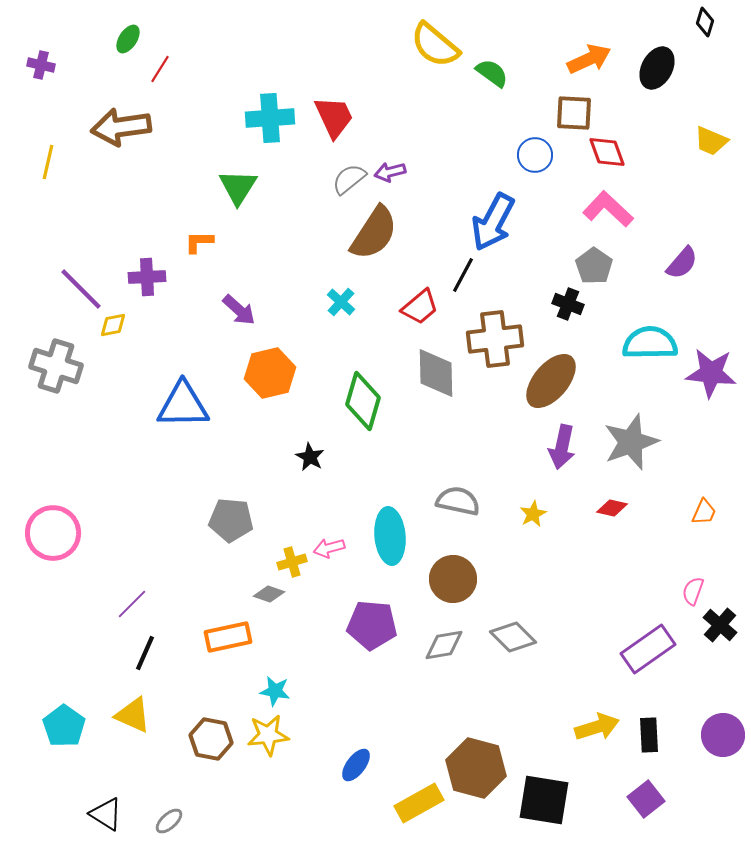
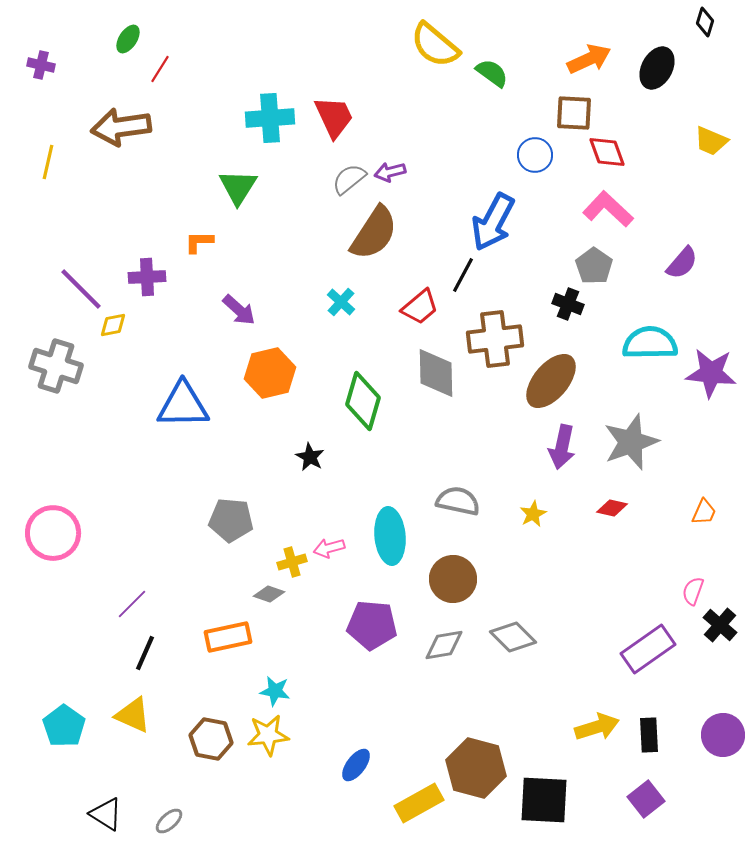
black square at (544, 800): rotated 6 degrees counterclockwise
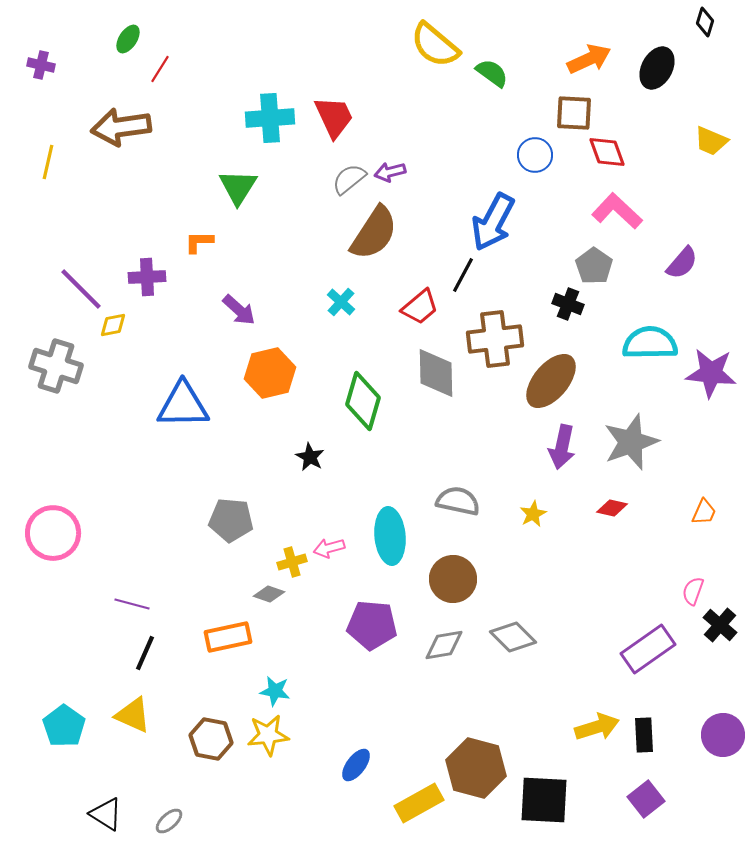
pink L-shape at (608, 209): moved 9 px right, 2 px down
purple line at (132, 604): rotated 60 degrees clockwise
black rectangle at (649, 735): moved 5 px left
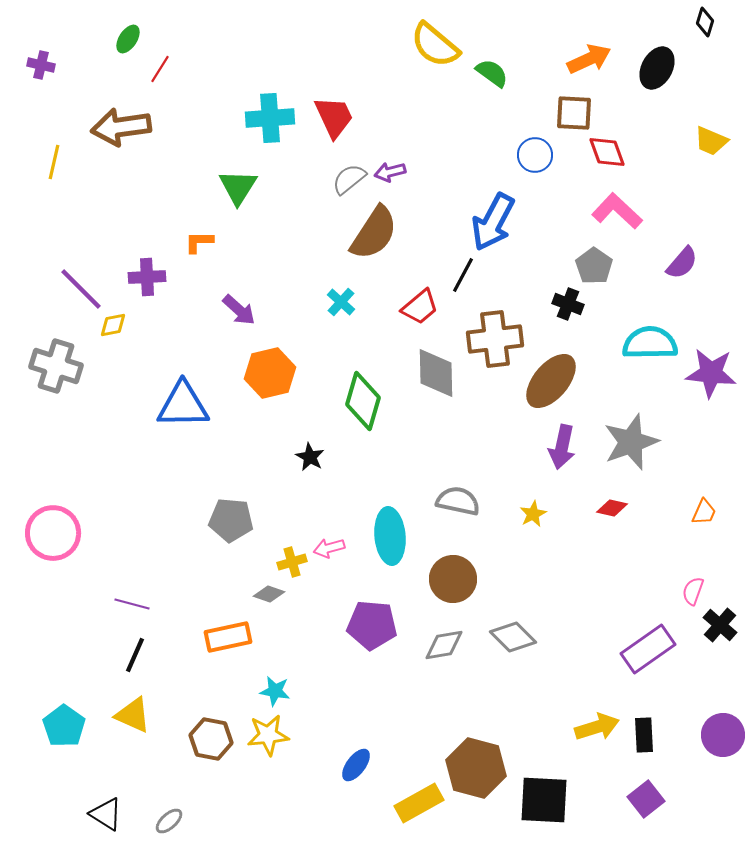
yellow line at (48, 162): moved 6 px right
black line at (145, 653): moved 10 px left, 2 px down
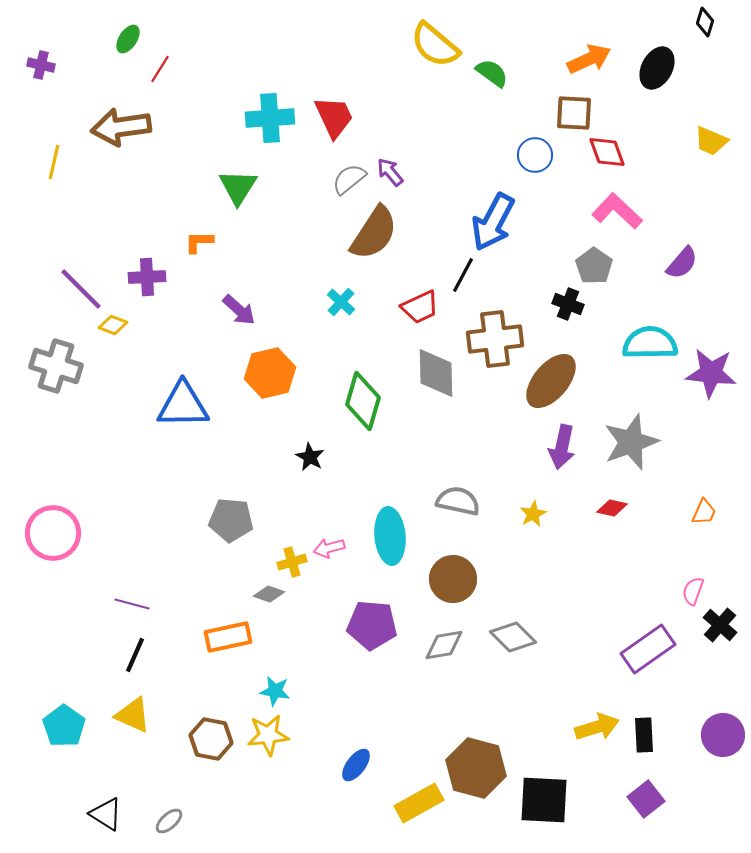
purple arrow at (390, 172): rotated 64 degrees clockwise
red trapezoid at (420, 307): rotated 15 degrees clockwise
yellow diamond at (113, 325): rotated 32 degrees clockwise
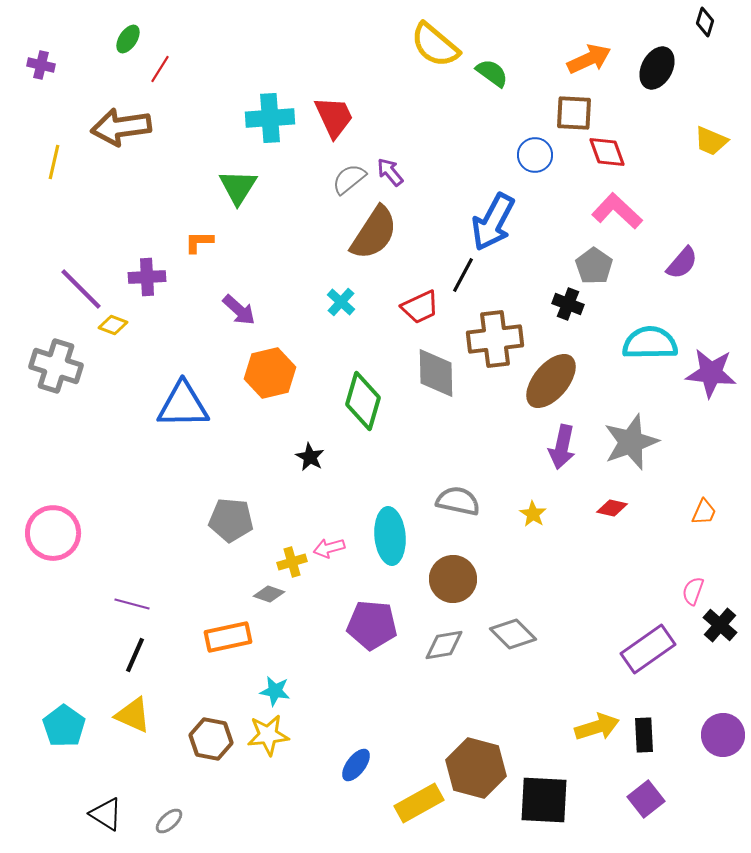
yellow star at (533, 514): rotated 12 degrees counterclockwise
gray diamond at (513, 637): moved 3 px up
